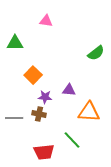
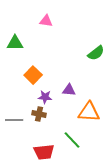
gray line: moved 2 px down
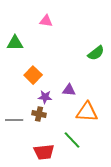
orange triangle: moved 2 px left
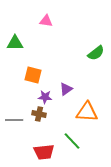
orange square: rotated 30 degrees counterclockwise
purple triangle: moved 3 px left, 1 px up; rotated 40 degrees counterclockwise
green line: moved 1 px down
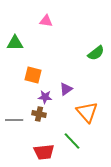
orange triangle: rotated 45 degrees clockwise
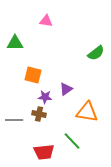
orange triangle: rotated 40 degrees counterclockwise
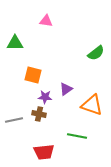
orange triangle: moved 5 px right, 7 px up; rotated 10 degrees clockwise
gray line: rotated 12 degrees counterclockwise
green line: moved 5 px right, 5 px up; rotated 36 degrees counterclockwise
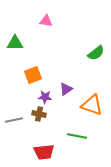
orange square: rotated 36 degrees counterclockwise
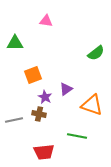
purple star: rotated 24 degrees clockwise
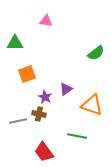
orange square: moved 6 px left, 1 px up
gray line: moved 4 px right, 1 px down
red trapezoid: rotated 60 degrees clockwise
